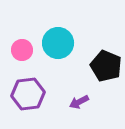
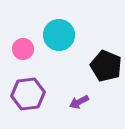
cyan circle: moved 1 px right, 8 px up
pink circle: moved 1 px right, 1 px up
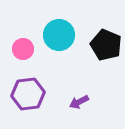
black pentagon: moved 21 px up
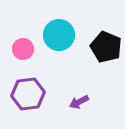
black pentagon: moved 2 px down
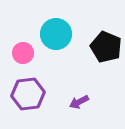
cyan circle: moved 3 px left, 1 px up
pink circle: moved 4 px down
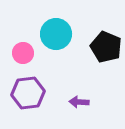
purple hexagon: moved 1 px up
purple arrow: rotated 30 degrees clockwise
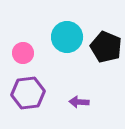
cyan circle: moved 11 px right, 3 px down
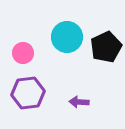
black pentagon: rotated 24 degrees clockwise
